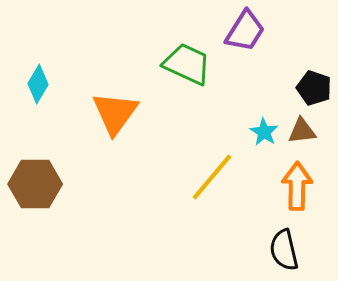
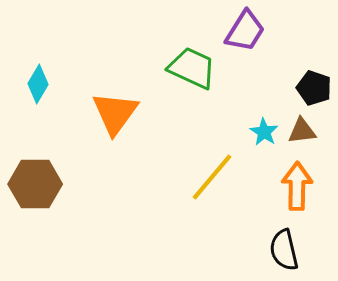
green trapezoid: moved 5 px right, 4 px down
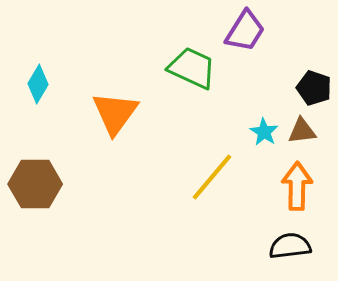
black semicircle: moved 6 px right, 4 px up; rotated 96 degrees clockwise
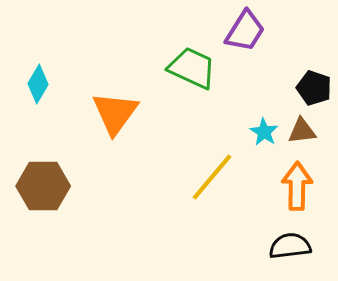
brown hexagon: moved 8 px right, 2 px down
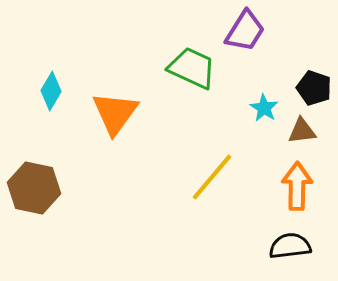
cyan diamond: moved 13 px right, 7 px down
cyan star: moved 24 px up
brown hexagon: moved 9 px left, 2 px down; rotated 12 degrees clockwise
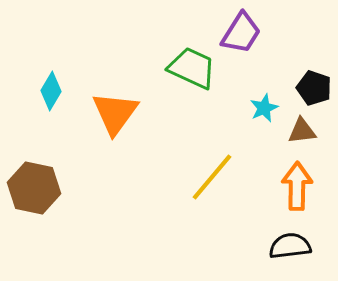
purple trapezoid: moved 4 px left, 2 px down
cyan star: rotated 16 degrees clockwise
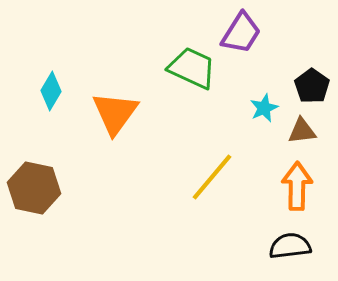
black pentagon: moved 2 px left, 2 px up; rotated 16 degrees clockwise
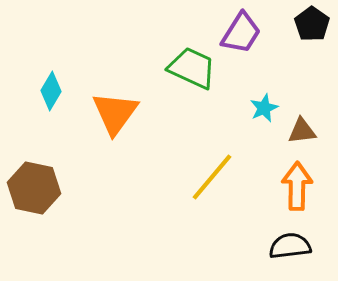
black pentagon: moved 62 px up
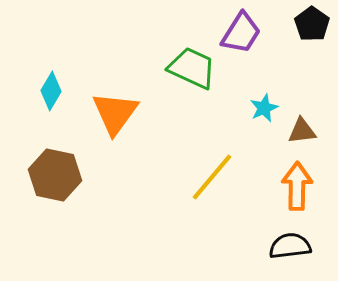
brown hexagon: moved 21 px right, 13 px up
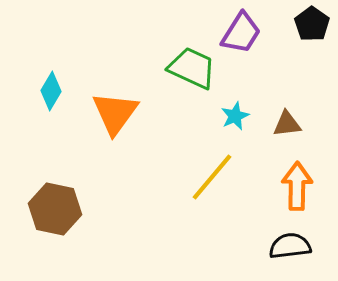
cyan star: moved 29 px left, 8 px down
brown triangle: moved 15 px left, 7 px up
brown hexagon: moved 34 px down
